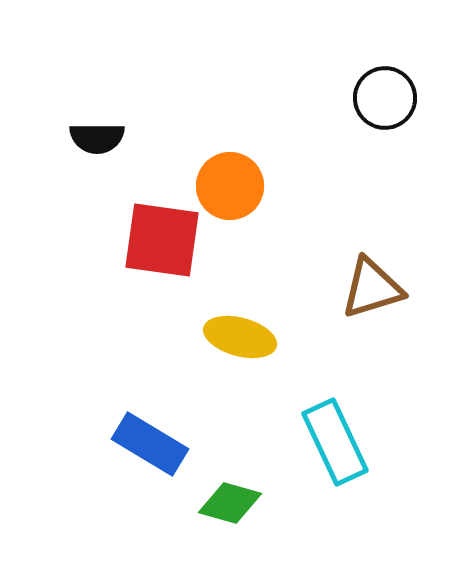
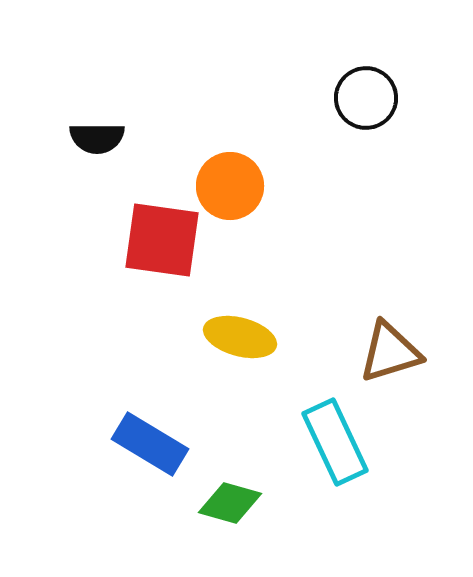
black circle: moved 19 px left
brown triangle: moved 18 px right, 64 px down
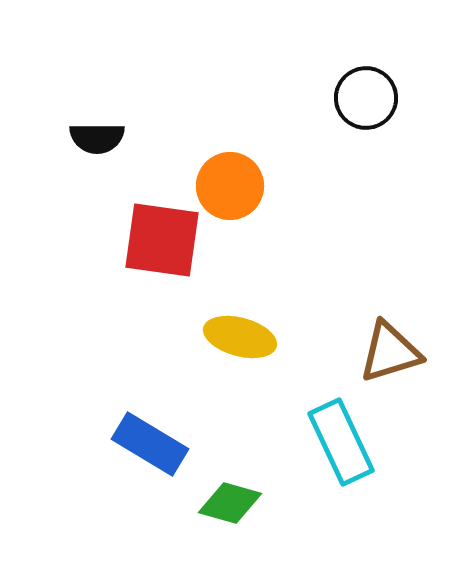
cyan rectangle: moved 6 px right
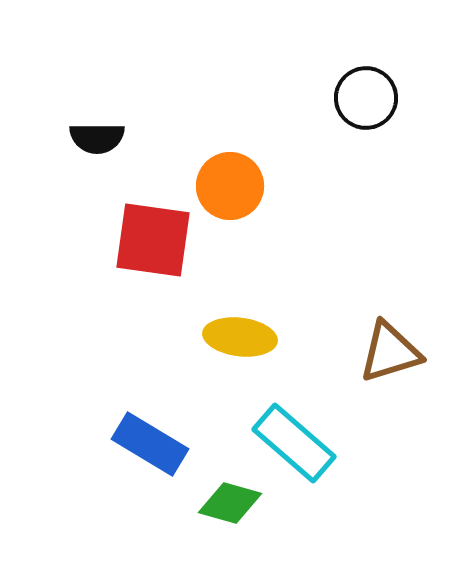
red square: moved 9 px left
yellow ellipse: rotated 8 degrees counterclockwise
cyan rectangle: moved 47 px left, 1 px down; rotated 24 degrees counterclockwise
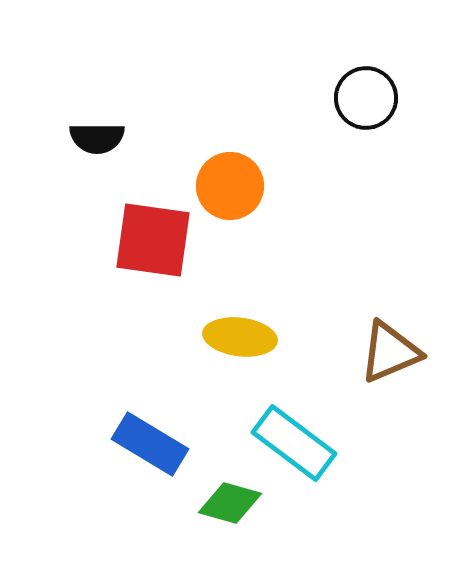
brown triangle: rotated 6 degrees counterclockwise
cyan rectangle: rotated 4 degrees counterclockwise
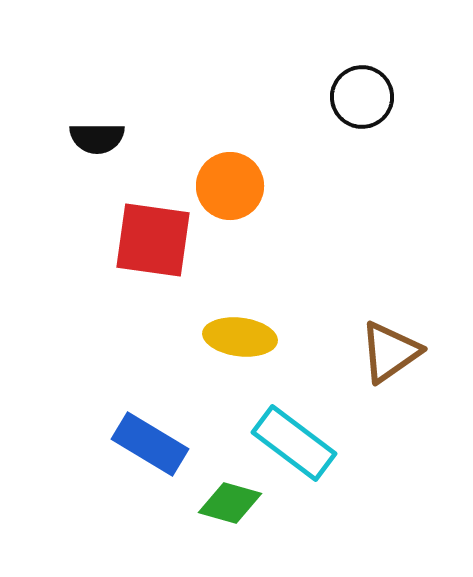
black circle: moved 4 px left, 1 px up
brown triangle: rotated 12 degrees counterclockwise
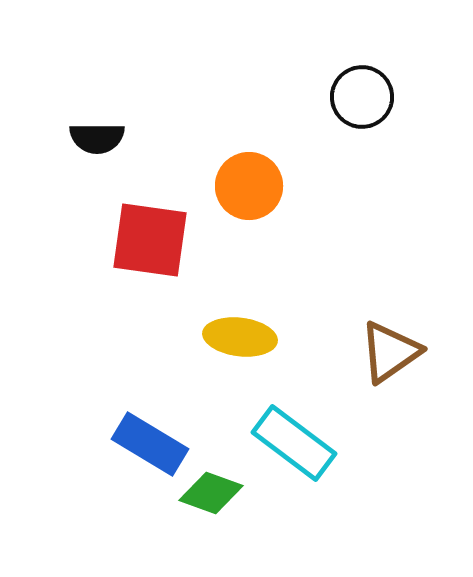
orange circle: moved 19 px right
red square: moved 3 px left
green diamond: moved 19 px left, 10 px up; rotated 4 degrees clockwise
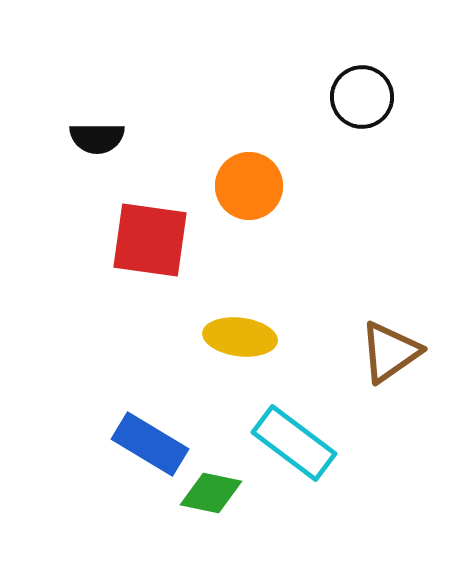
green diamond: rotated 8 degrees counterclockwise
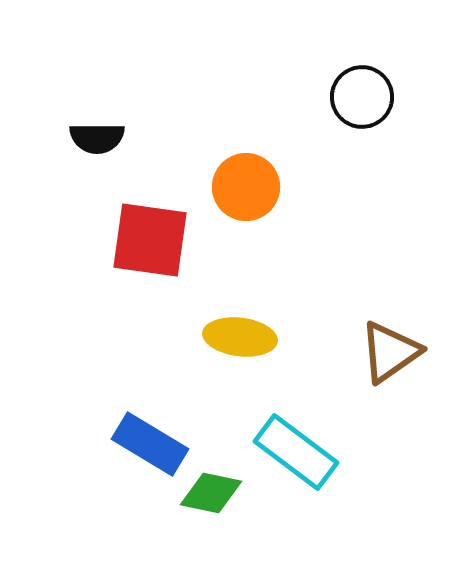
orange circle: moved 3 px left, 1 px down
cyan rectangle: moved 2 px right, 9 px down
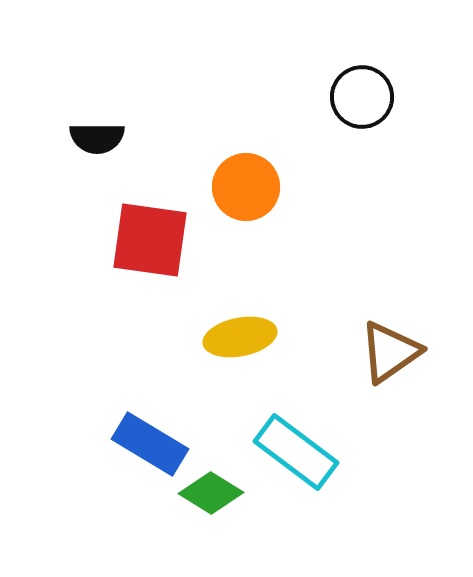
yellow ellipse: rotated 18 degrees counterclockwise
green diamond: rotated 20 degrees clockwise
